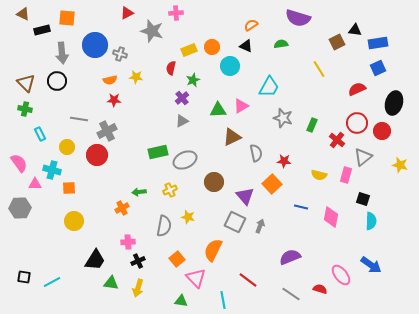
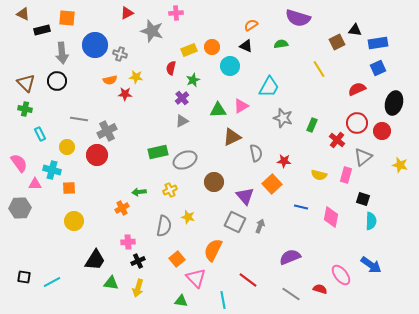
red star at (114, 100): moved 11 px right, 6 px up
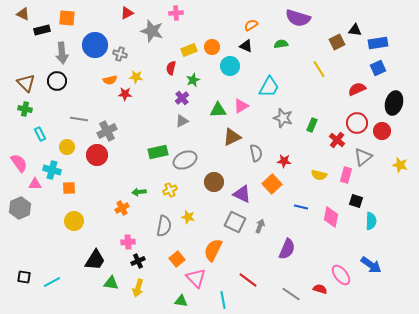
purple triangle at (245, 196): moved 3 px left, 2 px up; rotated 24 degrees counterclockwise
black square at (363, 199): moved 7 px left, 2 px down
gray hexagon at (20, 208): rotated 20 degrees counterclockwise
purple semicircle at (290, 257): moved 3 px left, 8 px up; rotated 135 degrees clockwise
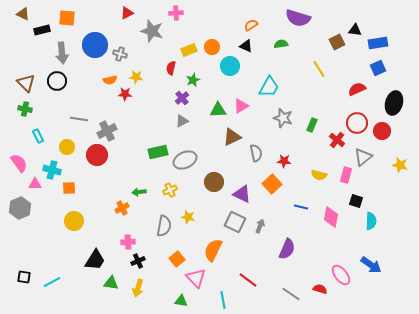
cyan rectangle at (40, 134): moved 2 px left, 2 px down
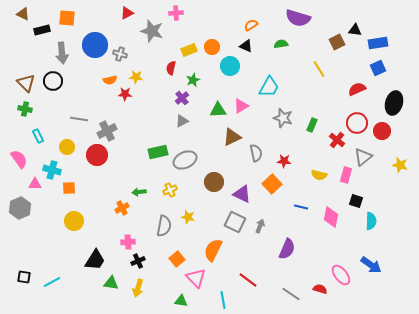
black circle at (57, 81): moved 4 px left
pink semicircle at (19, 163): moved 4 px up
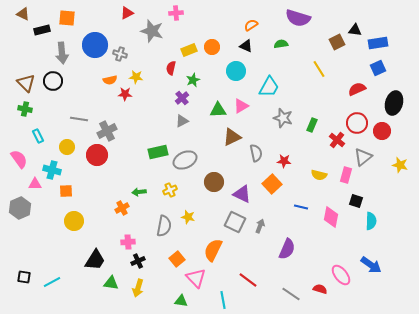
cyan circle at (230, 66): moved 6 px right, 5 px down
orange square at (69, 188): moved 3 px left, 3 px down
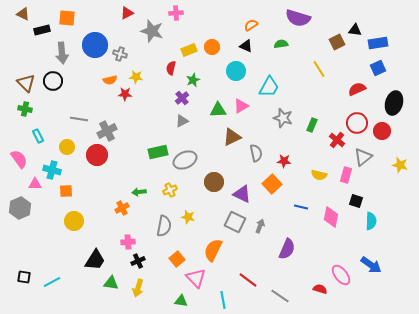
gray line at (291, 294): moved 11 px left, 2 px down
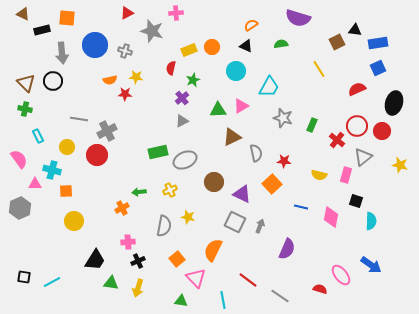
gray cross at (120, 54): moved 5 px right, 3 px up
red circle at (357, 123): moved 3 px down
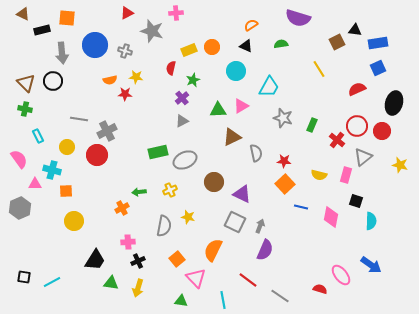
orange square at (272, 184): moved 13 px right
purple semicircle at (287, 249): moved 22 px left, 1 px down
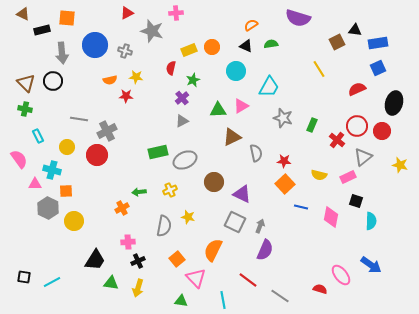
green semicircle at (281, 44): moved 10 px left
red star at (125, 94): moved 1 px right, 2 px down
pink rectangle at (346, 175): moved 2 px right, 2 px down; rotated 49 degrees clockwise
gray hexagon at (20, 208): moved 28 px right; rotated 10 degrees counterclockwise
